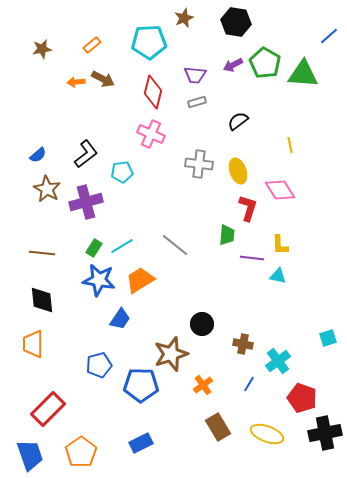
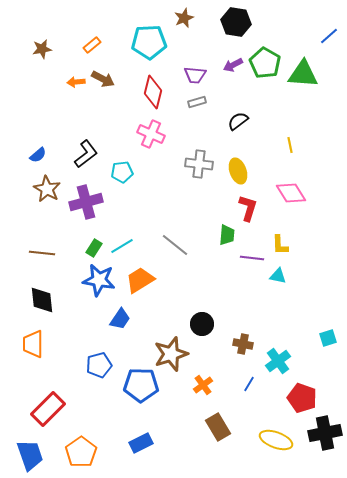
pink diamond at (280, 190): moved 11 px right, 3 px down
yellow ellipse at (267, 434): moved 9 px right, 6 px down
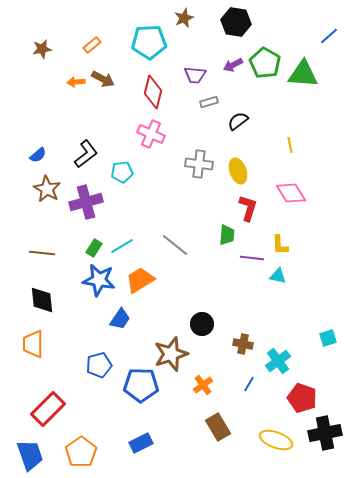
gray rectangle at (197, 102): moved 12 px right
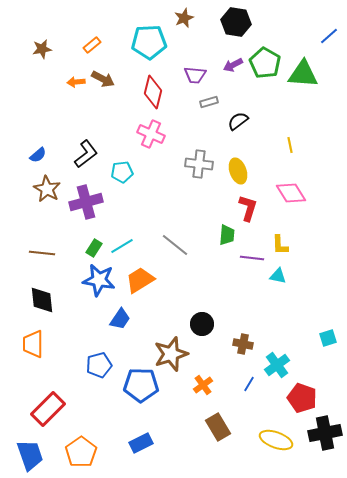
cyan cross at (278, 361): moved 1 px left, 4 px down
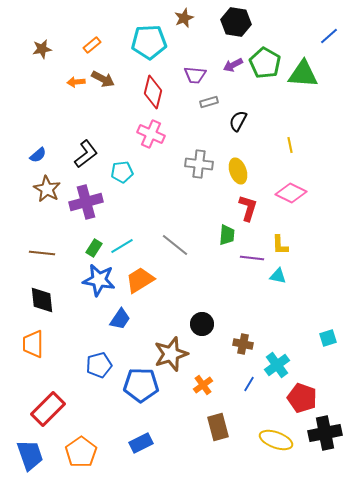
black semicircle at (238, 121): rotated 25 degrees counterclockwise
pink diamond at (291, 193): rotated 32 degrees counterclockwise
brown rectangle at (218, 427): rotated 16 degrees clockwise
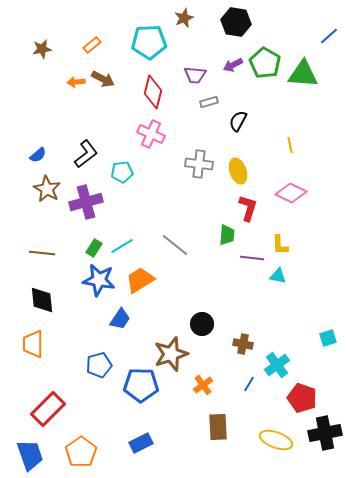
brown rectangle at (218, 427): rotated 12 degrees clockwise
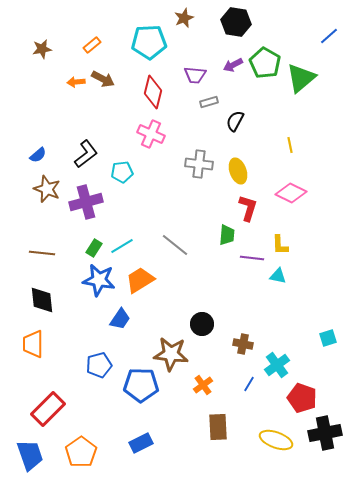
green triangle at (303, 74): moved 2 px left, 4 px down; rotated 44 degrees counterclockwise
black semicircle at (238, 121): moved 3 px left
brown star at (47, 189): rotated 8 degrees counterclockwise
brown star at (171, 354): rotated 24 degrees clockwise
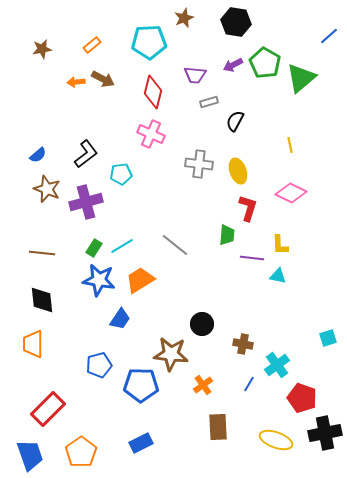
cyan pentagon at (122, 172): moved 1 px left, 2 px down
